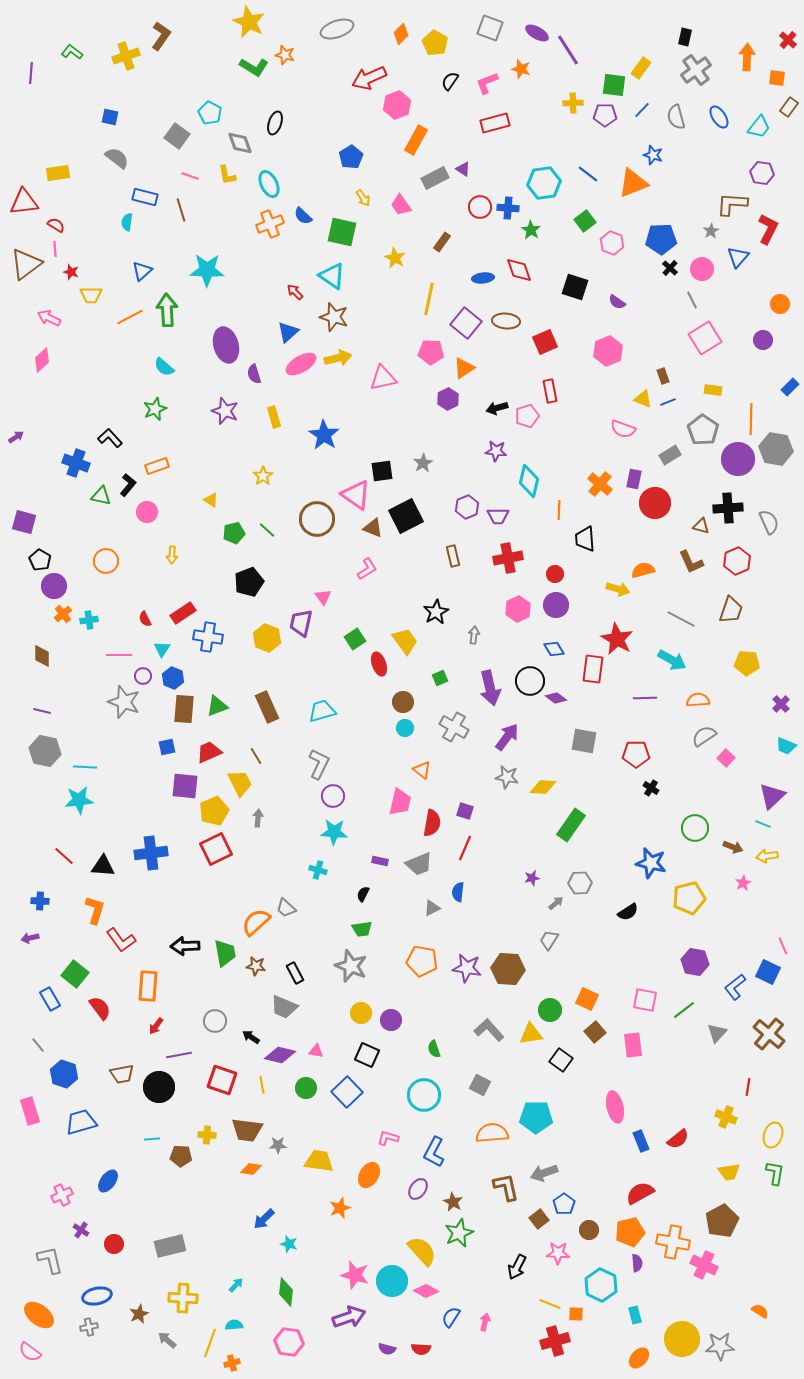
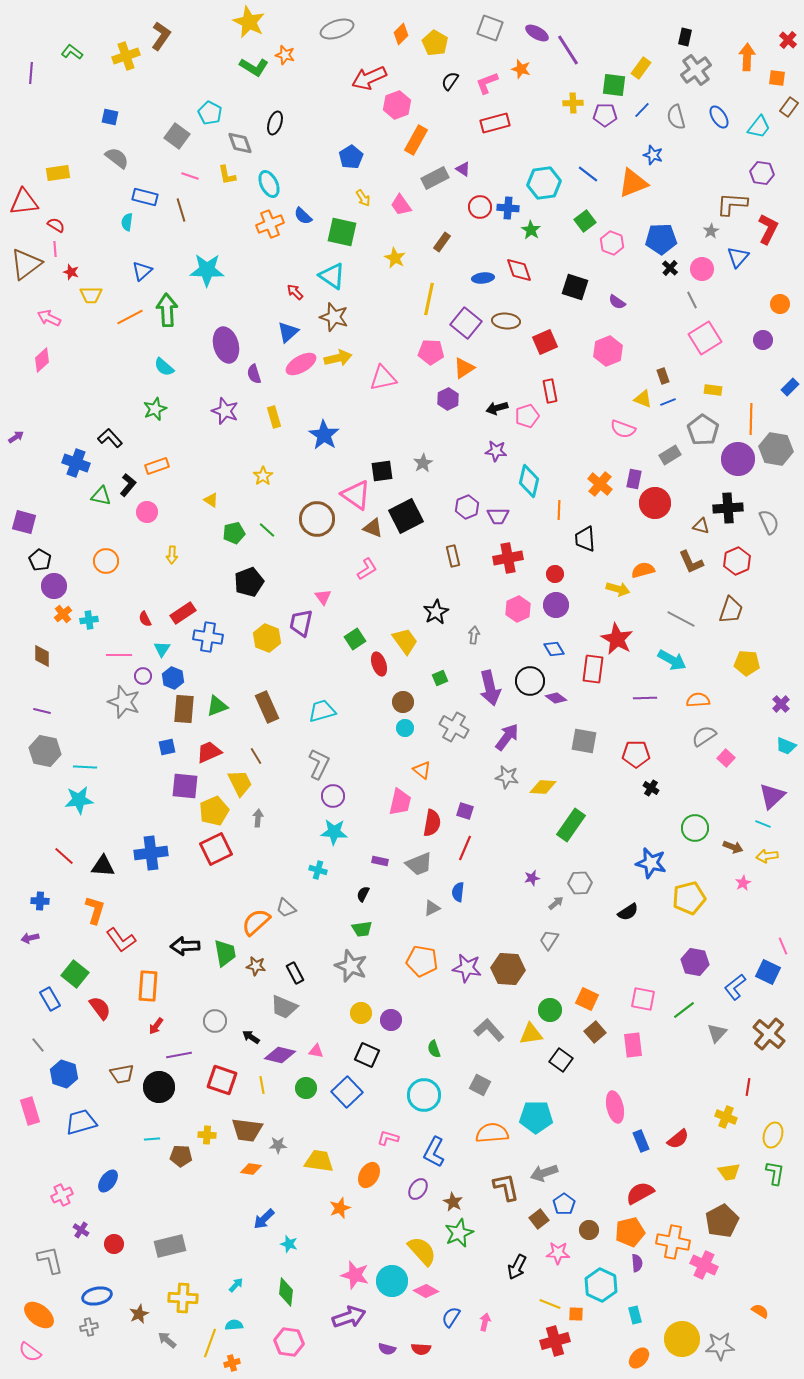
pink square at (645, 1000): moved 2 px left, 1 px up
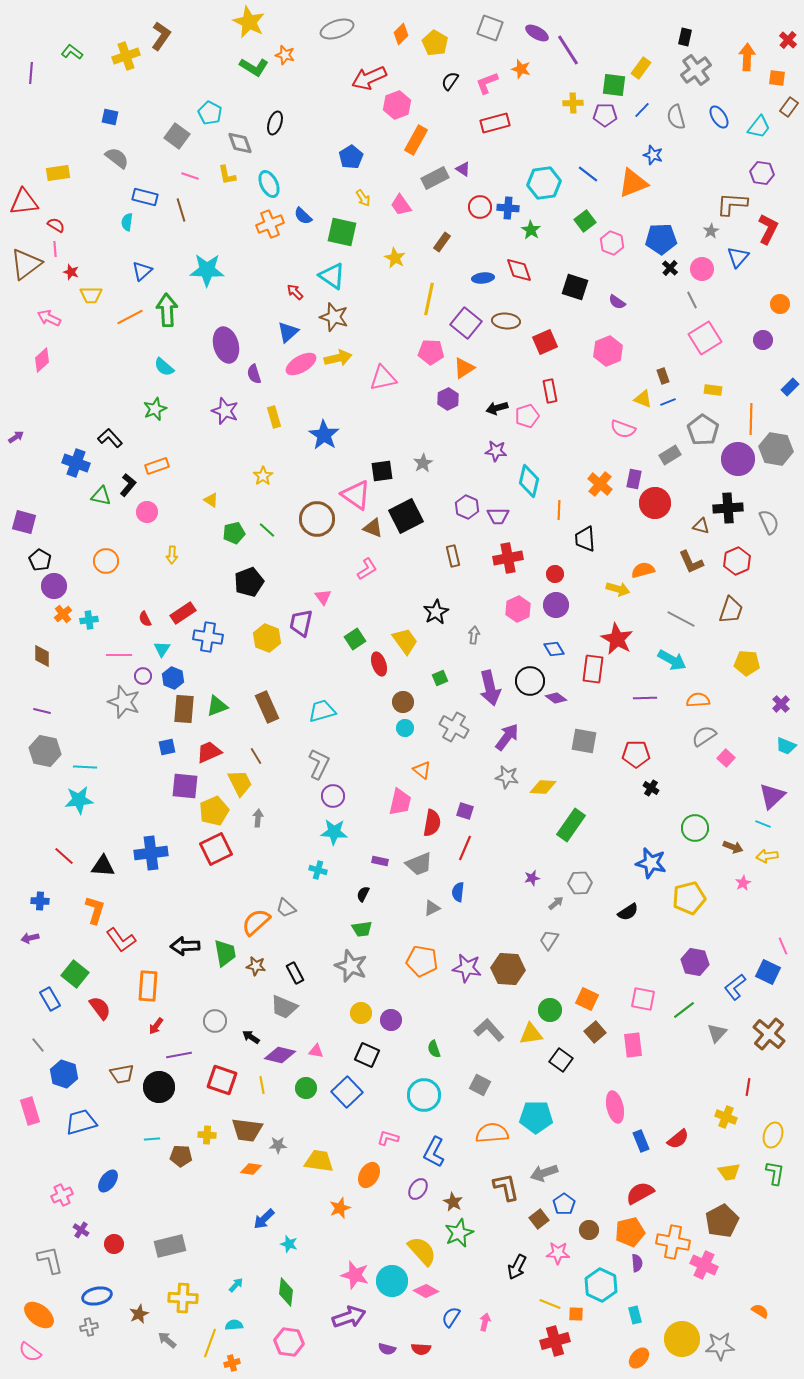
purple hexagon at (467, 507): rotated 15 degrees counterclockwise
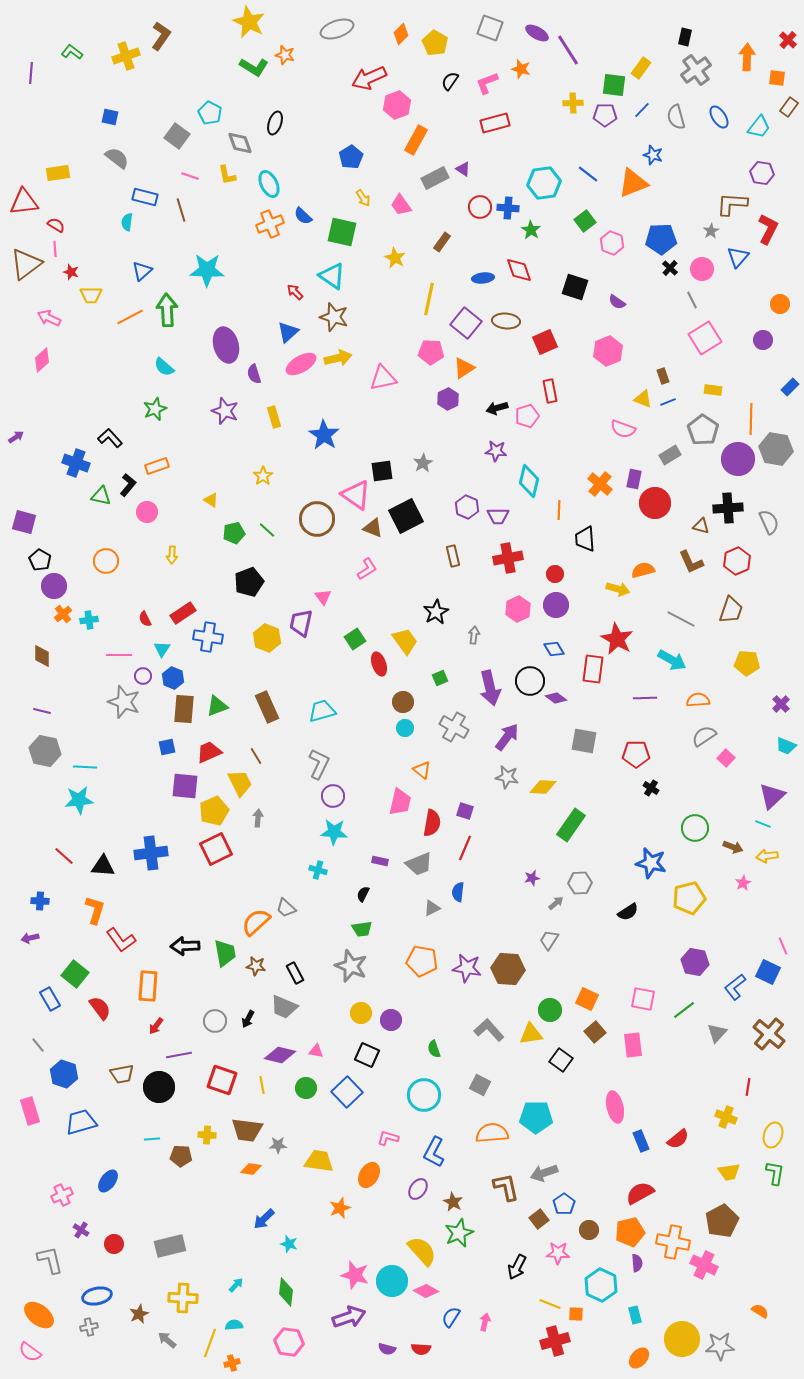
black arrow at (251, 1037): moved 3 px left, 18 px up; rotated 96 degrees counterclockwise
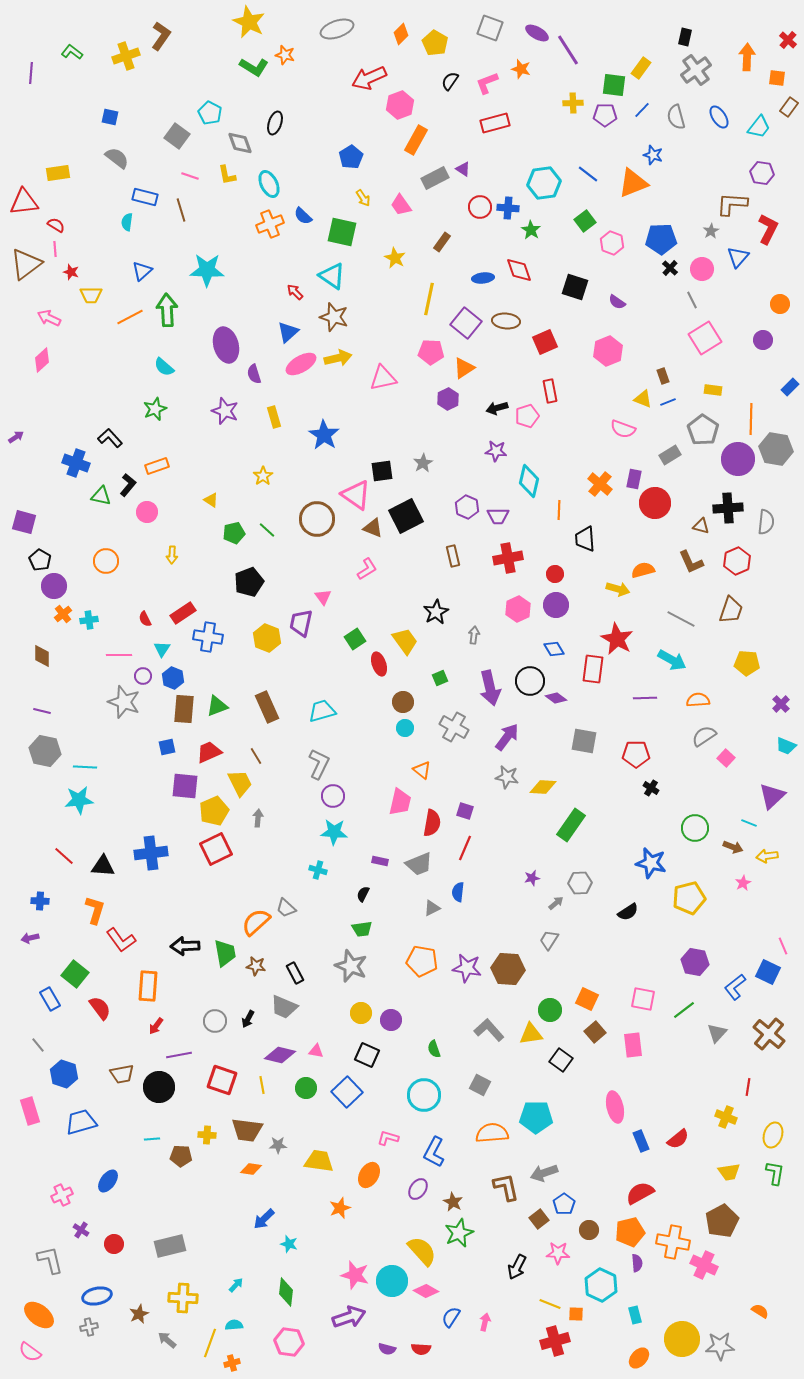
pink hexagon at (397, 105): moved 3 px right
gray semicircle at (769, 522): moved 3 px left; rotated 30 degrees clockwise
cyan line at (763, 824): moved 14 px left, 1 px up
